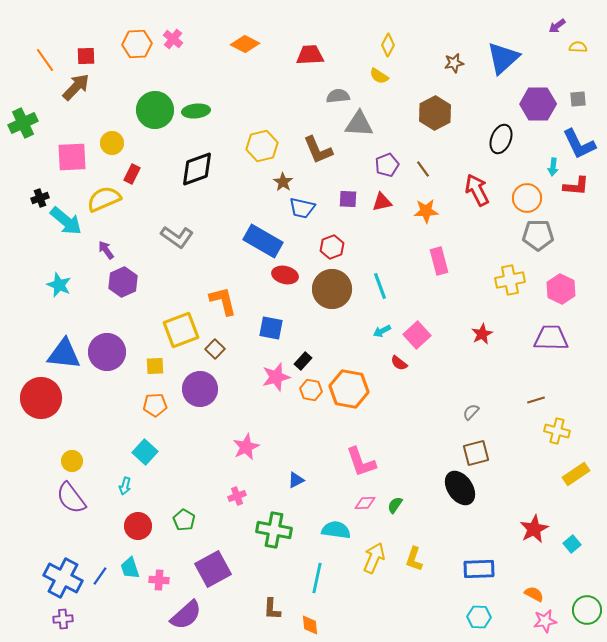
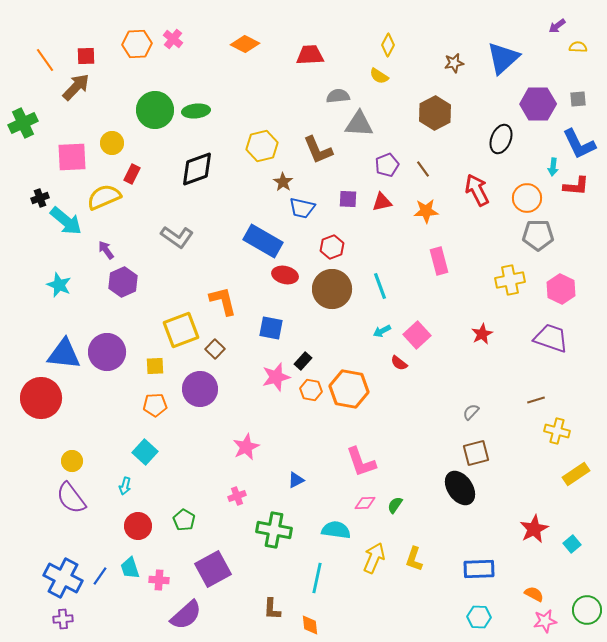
yellow semicircle at (104, 199): moved 2 px up
purple trapezoid at (551, 338): rotated 18 degrees clockwise
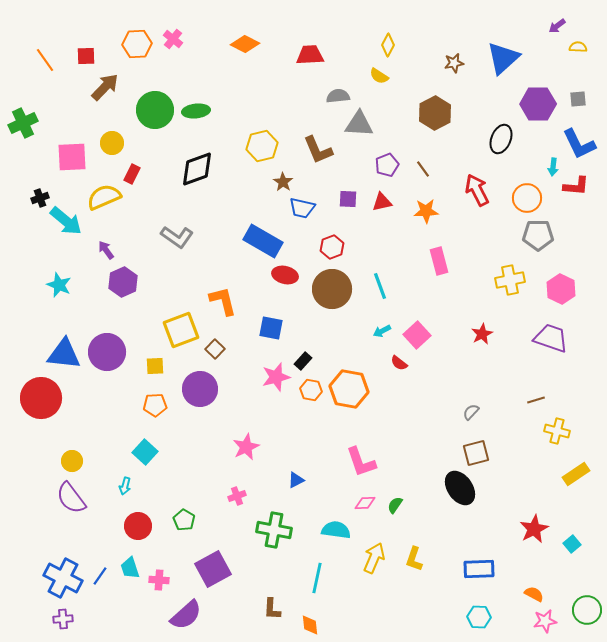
brown arrow at (76, 87): moved 29 px right
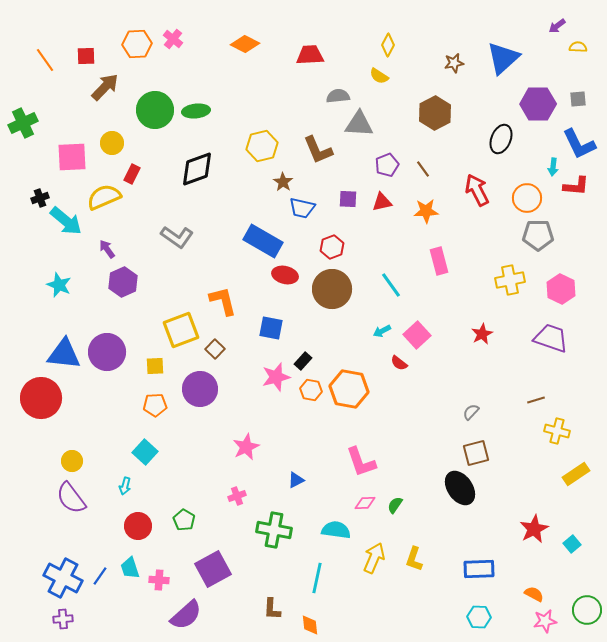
purple arrow at (106, 250): moved 1 px right, 1 px up
cyan line at (380, 286): moved 11 px right, 1 px up; rotated 16 degrees counterclockwise
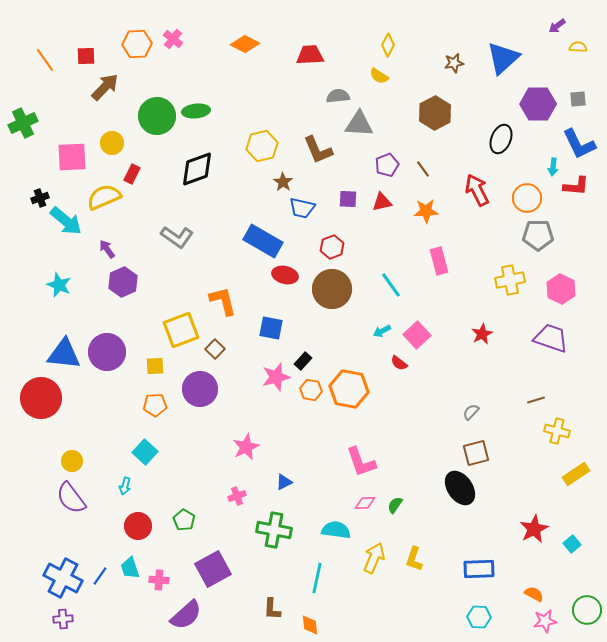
green circle at (155, 110): moved 2 px right, 6 px down
blue triangle at (296, 480): moved 12 px left, 2 px down
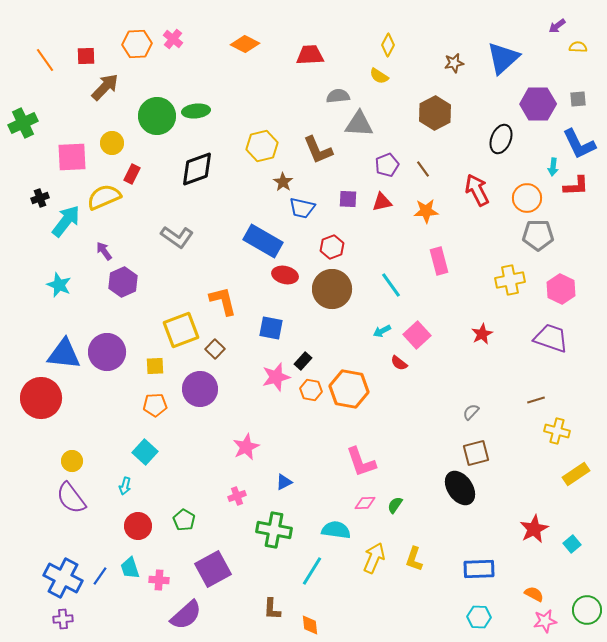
red L-shape at (576, 186): rotated 8 degrees counterclockwise
cyan arrow at (66, 221): rotated 92 degrees counterclockwise
purple arrow at (107, 249): moved 3 px left, 2 px down
cyan line at (317, 578): moved 5 px left, 7 px up; rotated 20 degrees clockwise
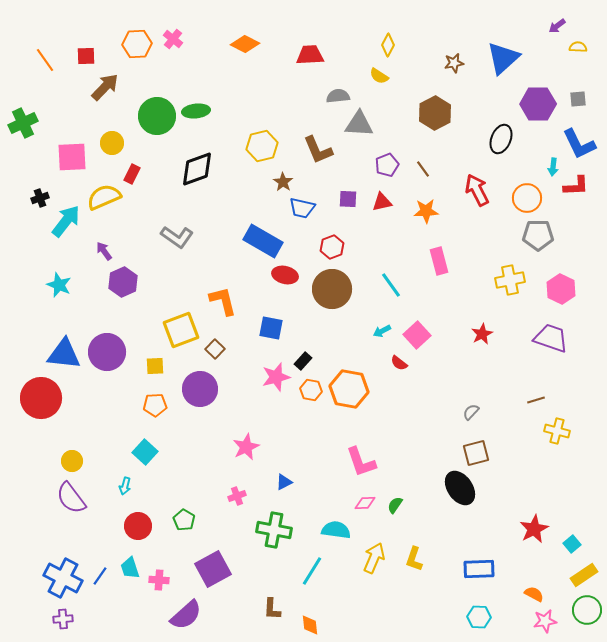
yellow rectangle at (576, 474): moved 8 px right, 101 px down
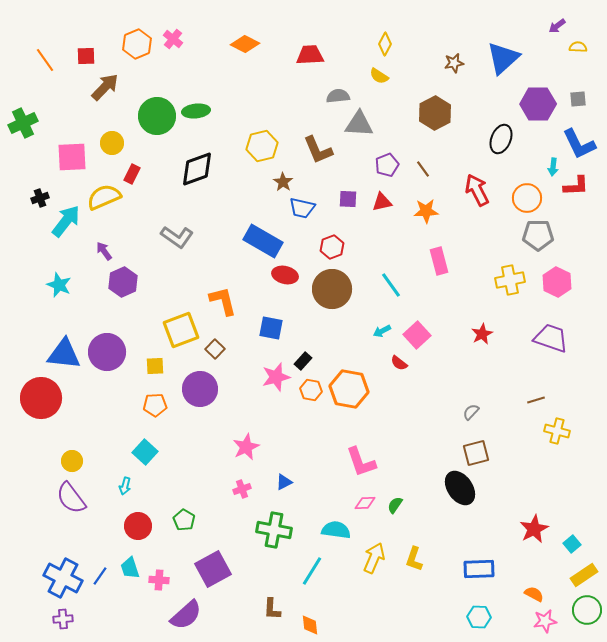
orange hexagon at (137, 44): rotated 20 degrees counterclockwise
yellow diamond at (388, 45): moved 3 px left, 1 px up
pink hexagon at (561, 289): moved 4 px left, 7 px up
pink cross at (237, 496): moved 5 px right, 7 px up
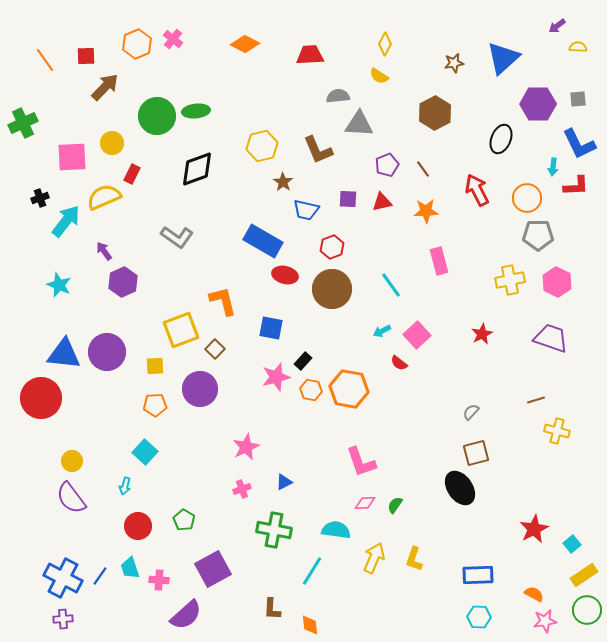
blue trapezoid at (302, 208): moved 4 px right, 2 px down
blue rectangle at (479, 569): moved 1 px left, 6 px down
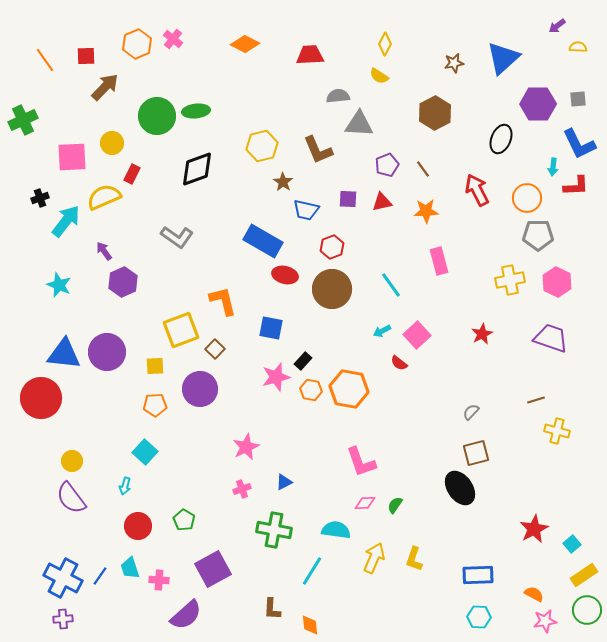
green cross at (23, 123): moved 3 px up
